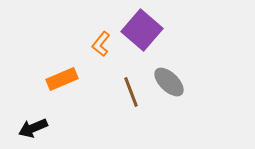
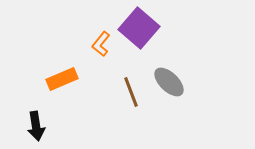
purple square: moved 3 px left, 2 px up
black arrow: moved 3 px right, 2 px up; rotated 76 degrees counterclockwise
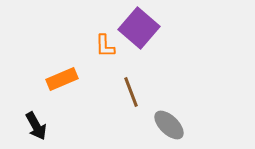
orange L-shape: moved 4 px right, 2 px down; rotated 40 degrees counterclockwise
gray ellipse: moved 43 px down
black arrow: rotated 20 degrees counterclockwise
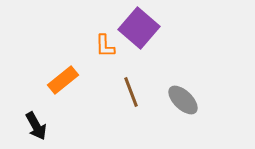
orange rectangle: moved 1 px right, 1 px down; rotated 16 degrees counterclockwise
gray ellipse: moved 14 px right, 25 px up
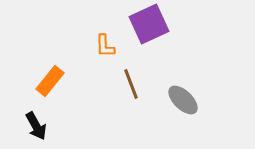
purple square: moved 10 px right, 4 px up; rotated 24 degrees clockwise
orange rectangle: moved 13 px left, 1 px down; rotated 12 degrees counterclockwise
brown line: moved 8 px up
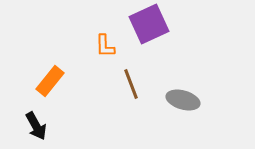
gray ellipse: rotated 28 degrees counterclockwise
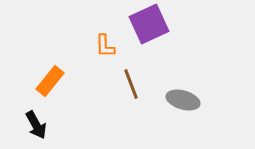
black arrow: moved 1 px up
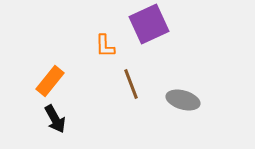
black arrow: moved 19 px right, 6 px up
